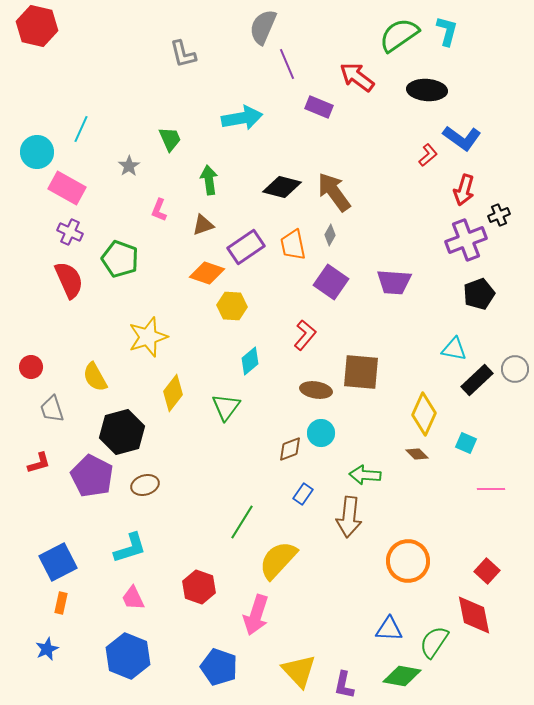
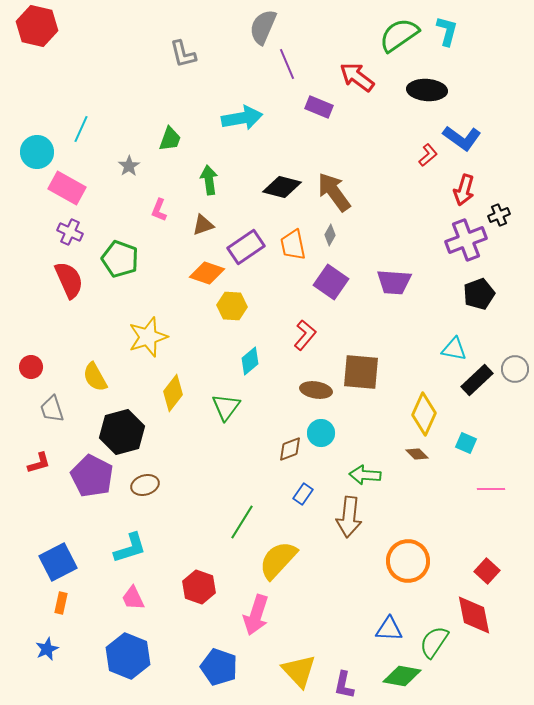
green trapezoid at (170, 139): rotated 44 degrees clockwise
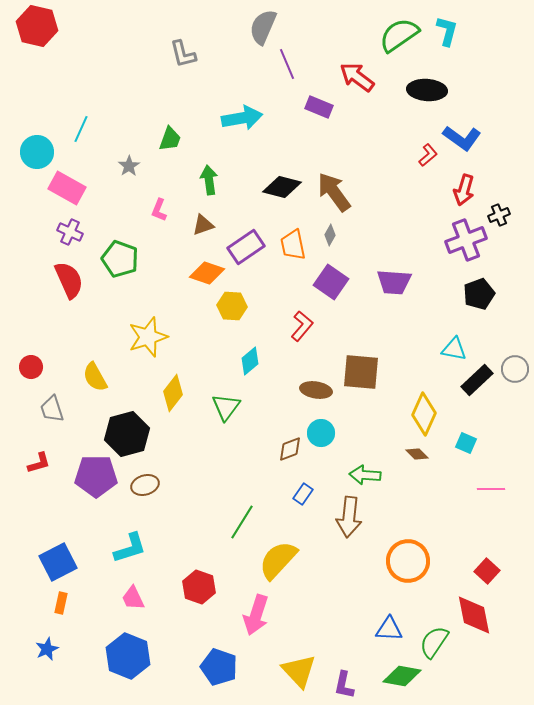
red L-shape at (305, 335): moved 3 px left, 9 px up
black hexagon at (122, 432): moved 5 px right, 2 px down
purple pentagon at (92, 476): moved 4 px right; rotated 27 degrees counterclockwise
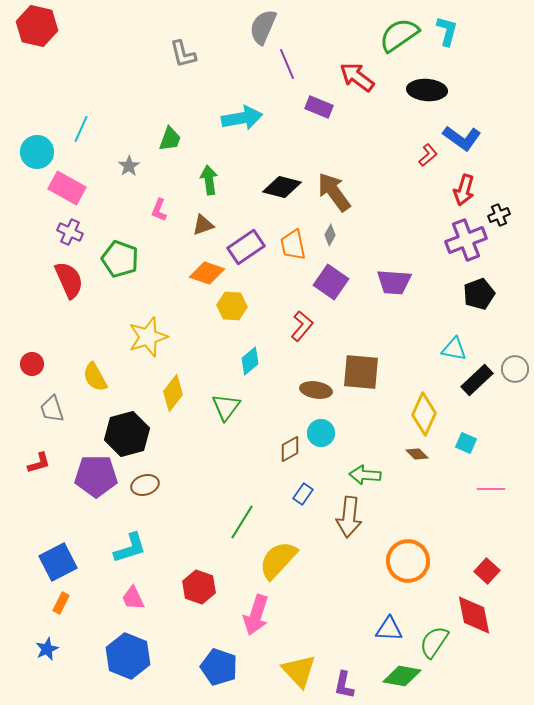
red circle at (31, 367): moved 1 px right, 3 px up
brown diamond at (290, 449): rotated 8 degrees counterclockwise
orange rectangle at (61, 603): rotated 15 degrees clockwise
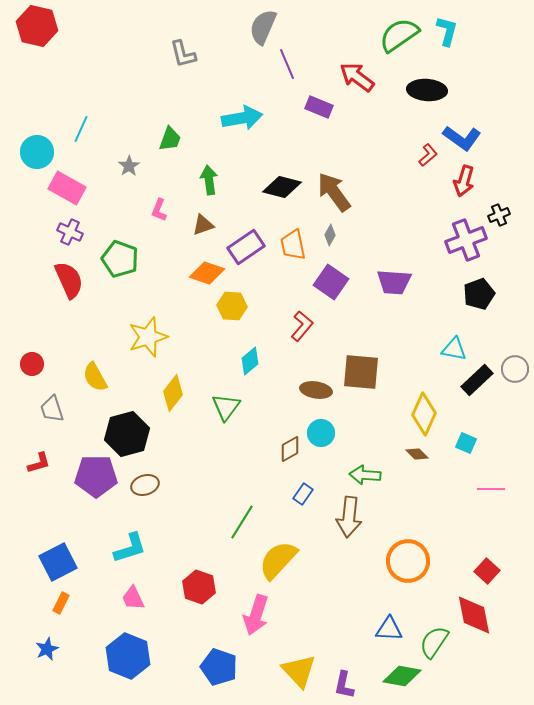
red arrow at (464, 190): moved 9 px up
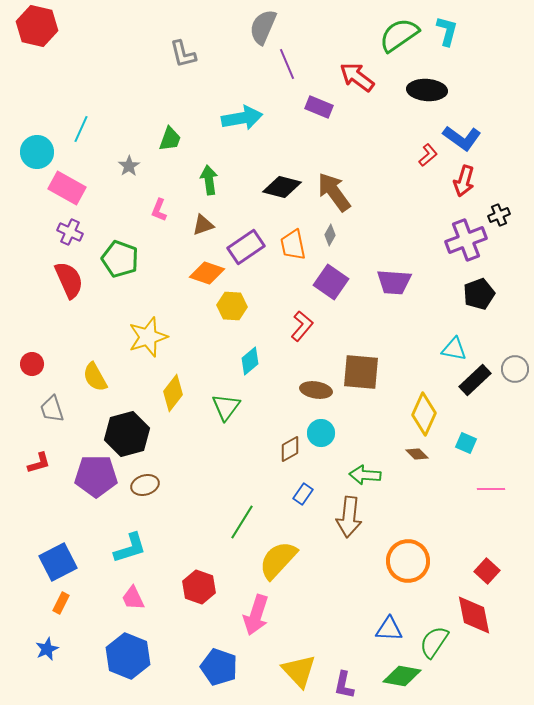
black rectangle at (477, 380): moved 2 px left
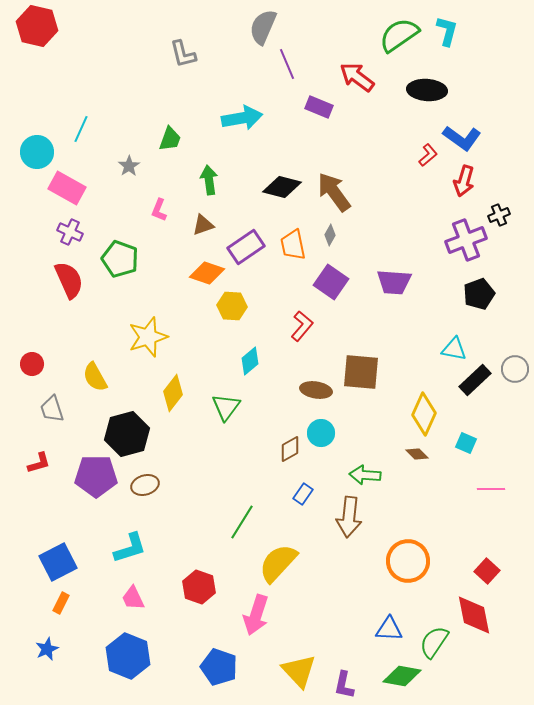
yellow semicircle at (278, 560): moved 3 px down
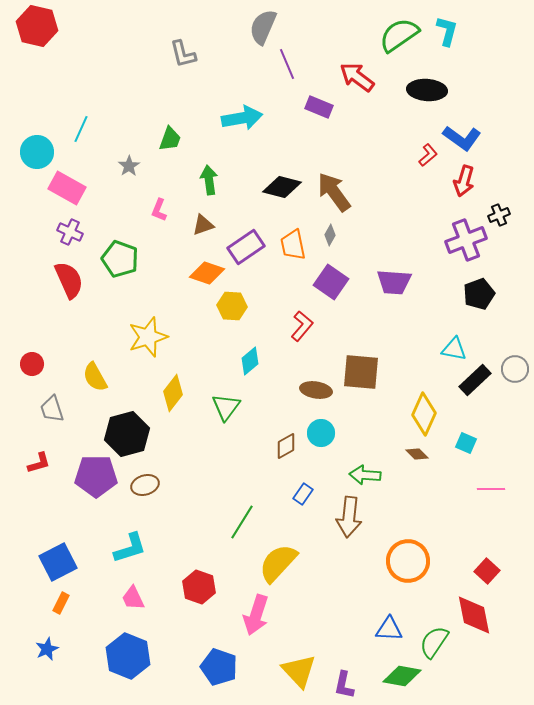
brown diamond at (290, 449): moved 4 px left, 3 px up
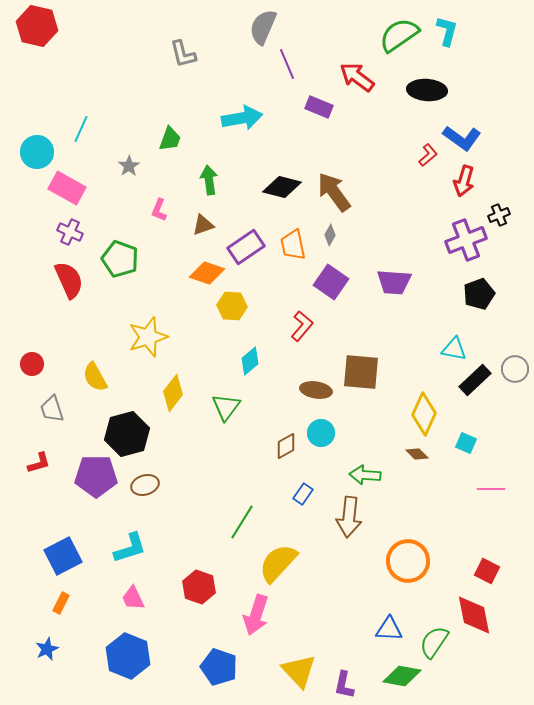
blue square at (58, 562): moved 5 px right, 6 px up
red square at (487, 571): rotated 15 degrees counterclockwise
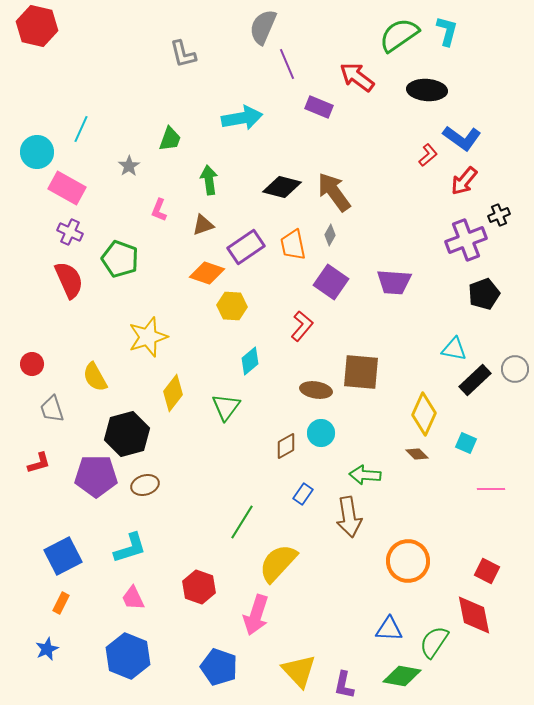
red arrow at (464, 181): rotated 24 degrees clockwise
black pentagon at (479, 294): moved 5 px right
brown arrow at (349, 517): rotated 15 degrees counterclockwise
